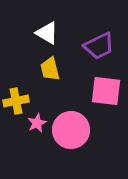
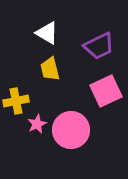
pink square: rotated 32 degrees counterclockwise
pink star: moved 1 px down
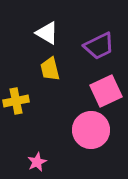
pink star: moved 38 px down
pink circle: moved 20 px right
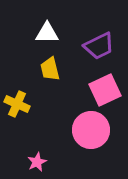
white triangle: rotated 30 degrees counterclockwise
pink square: moved 1 px left, 1 px up
yellow cross: moved 1 px right, 3 px down; rotated 35 degrees clockwise
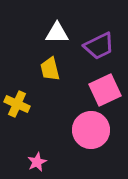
white triangle: moved 10 px right
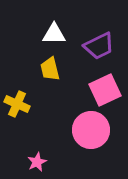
white triangle: moved 3 px left, 1 px down
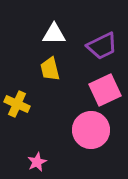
purple trapezoid: moved 3 px right
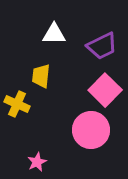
yellow trapezoid: moved 9 px left, 7 px down; rotated 20 degrees clockwise
pink square: rotated 20 degrees counterclockwise
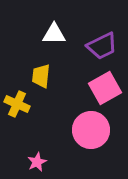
pink square: moved 2 px up; rotated 16 degrees clockwise
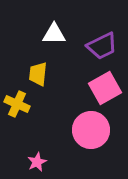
yellow trapezoid: moved 3 px left, 2 px up
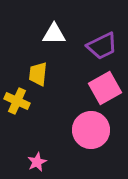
yellow cross: moved 3 px up
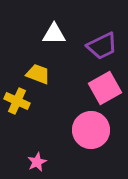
yellow trapezoid: rotated 105 degrees clockwise
